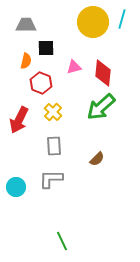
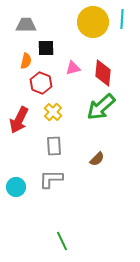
cyan line: rotated 12 degrees counterclockwise
pink triangle: moved 1 px left, 1 px down
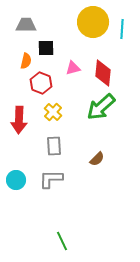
cyan line: moved 10 px down
red arrow: rotated 24 degrees counterclockwise
cyan circle: moved 7 px up
